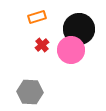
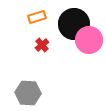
black circle: moved 5 px left, 5 px up
pink circle: moved 18 px right, 10 px up
gray hexagon: moved 2 px left, 1 px down
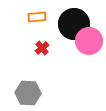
orange rectangle: rotated 12 degrees clockwise
pink circle: moved 1 px down
red cross: moved 3 px down
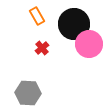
orange rectangle: moved 1 px up; rotated 66 degrees clockwise
pink circle: moved 3 px down
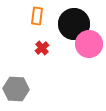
orange rectangle: rotated 36 degrees clockwise
gray hexagon: moved 12 px left, 4 px up
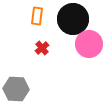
black circle: moved 1 px left, 5 px up
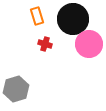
orange rectangle: rotated 24 degrees counterclockwise
red cross: moved 3 px right, 4 px up; rotated 32 degrees counterclockwise
gray hexagon: rotated 20 degrees counterclockwise
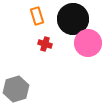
pink circle: moved 1 px left, 1 px up
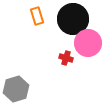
red cross: moved 21 px right, 14 px down
